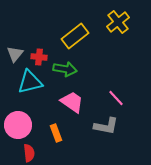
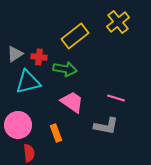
gray triangle: rotated 18 degrees clockwise
cyan triangle: moved 2 px left
pink line: rotated 30 degrees counterclockwise
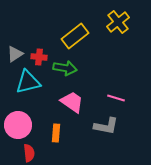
green arrow: moved 1 px up
orange rectangle: rotated 24 degrees clockwise
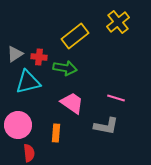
pink trapezoid: moved 1 px down
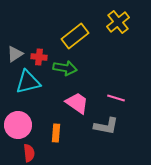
pink trapezoid: moved 5 px right
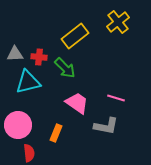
gray triangle: rotated 30 degrees clockwise
green arrow: rotated 35 degrees clockwise
orange rectangle: rotated 18 degrees clockwise
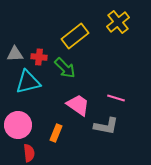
pink trapezoid: moved 1 px right, 2 px down
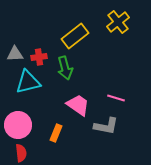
red cross: rotated 14 degrees counterclockwise
green arrow: rotated 30 degrees clockwise
red semicircle: moved 8 px left
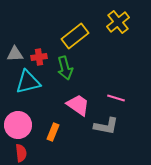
orange rectangle: moved 3 px left, 1 px up
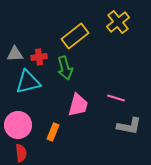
pink trapezoid: rotated 70 degrees clockwise
gray L-shape: moved 23 px right
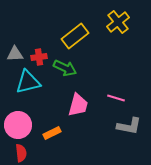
green arrow: rotated 50 degrees counterclockwise
orange rectangle: moved 1 px left, 1 px down; rotated 42 degrees clockwise
